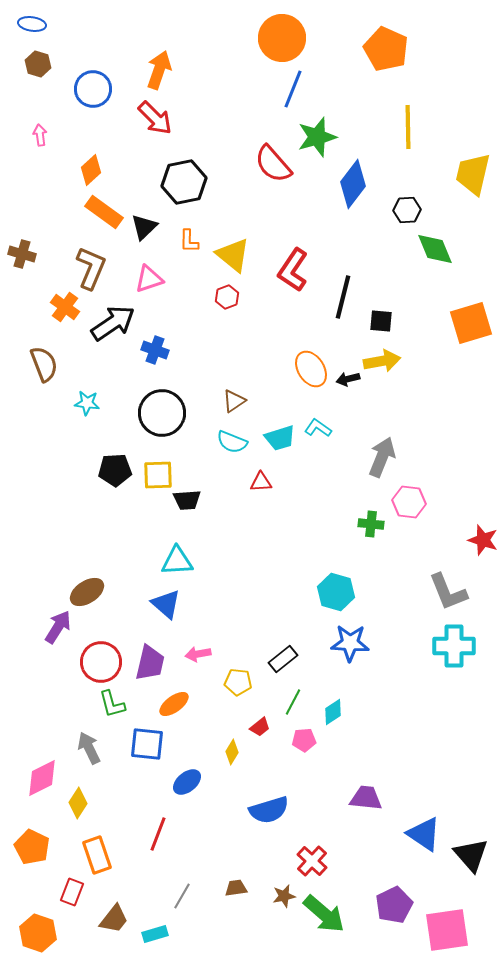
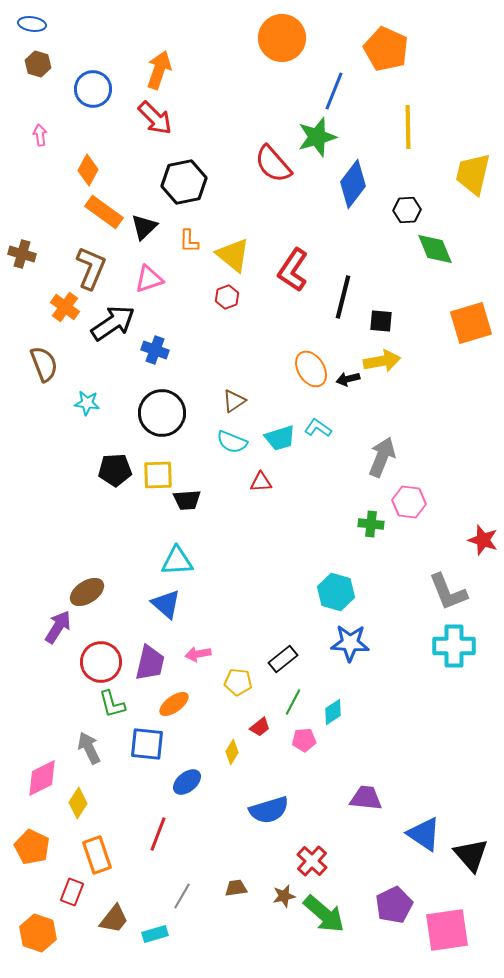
blue line at (293, 89): moved 41 px right, 2 px down
orange diamond at (91, 170): moved 3 px left; rotated 20 degrees counterclockwise
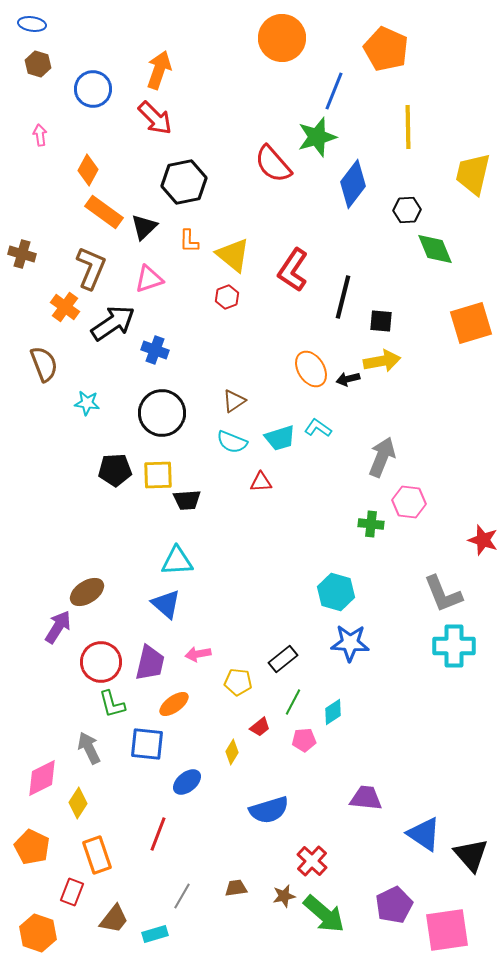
gray L-shape at (448, 592): moved 5 px left, 2 px down
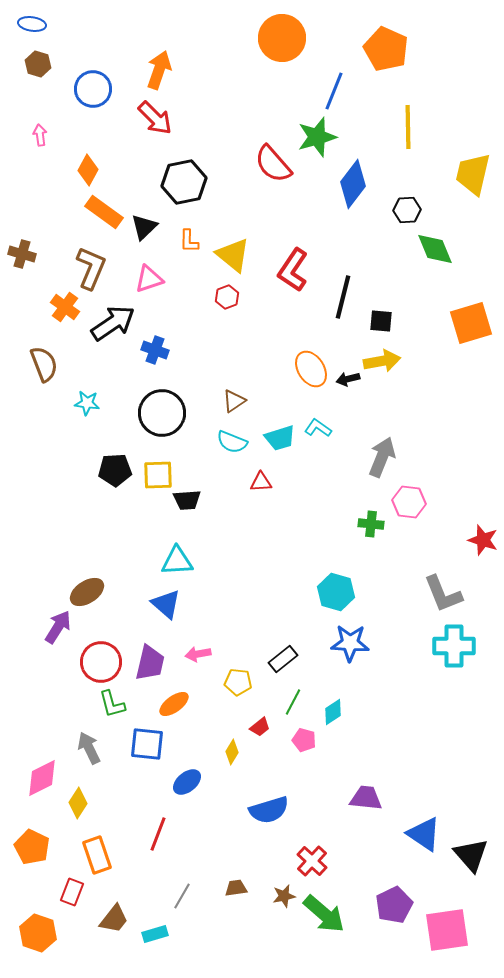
pink pentagon at (304, 740): rotated 20 degrees clockwise
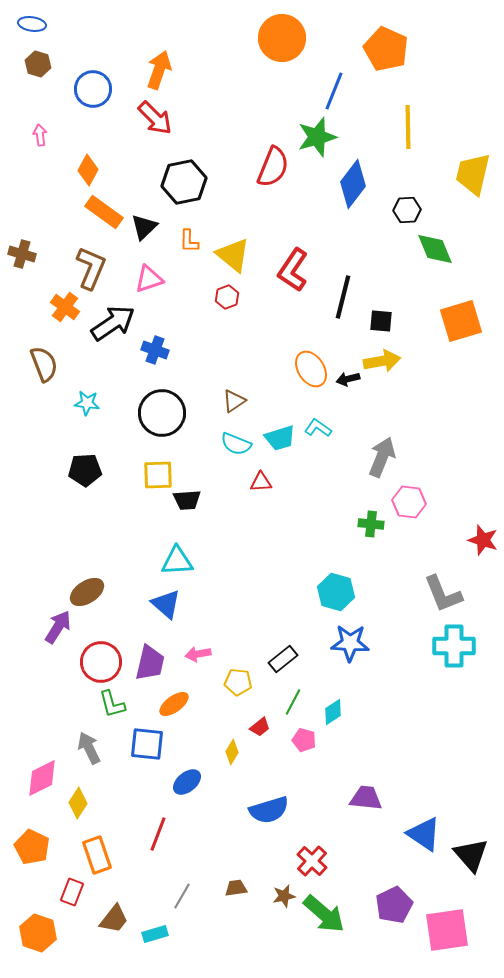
red semicircle at (273, 164): moved 3 px down; rotated 117 degrees counterclockwise
orange square at (471, 323): moved 10 px left, 2 px up
cyan semicircle at (232, 442): moved 4 px right, 2 px down
black pentagon at (115, 470): moved 30 px left
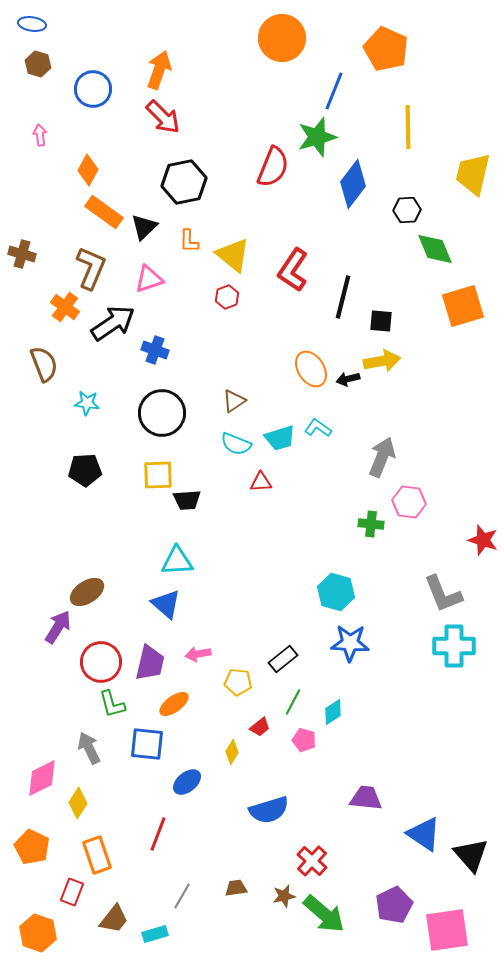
red arrow at (155, 118): moved 8 px right, 1 px up
orange square at (461, 321): moved 2 px right, 15 px up
